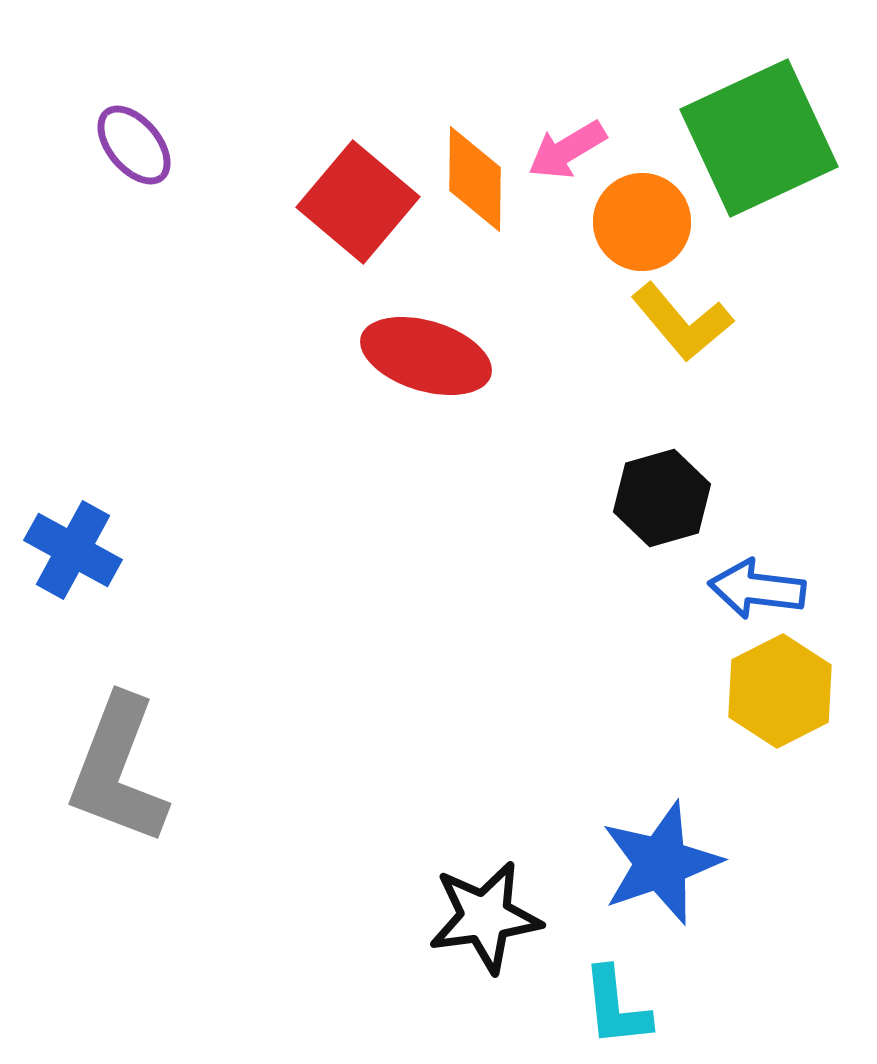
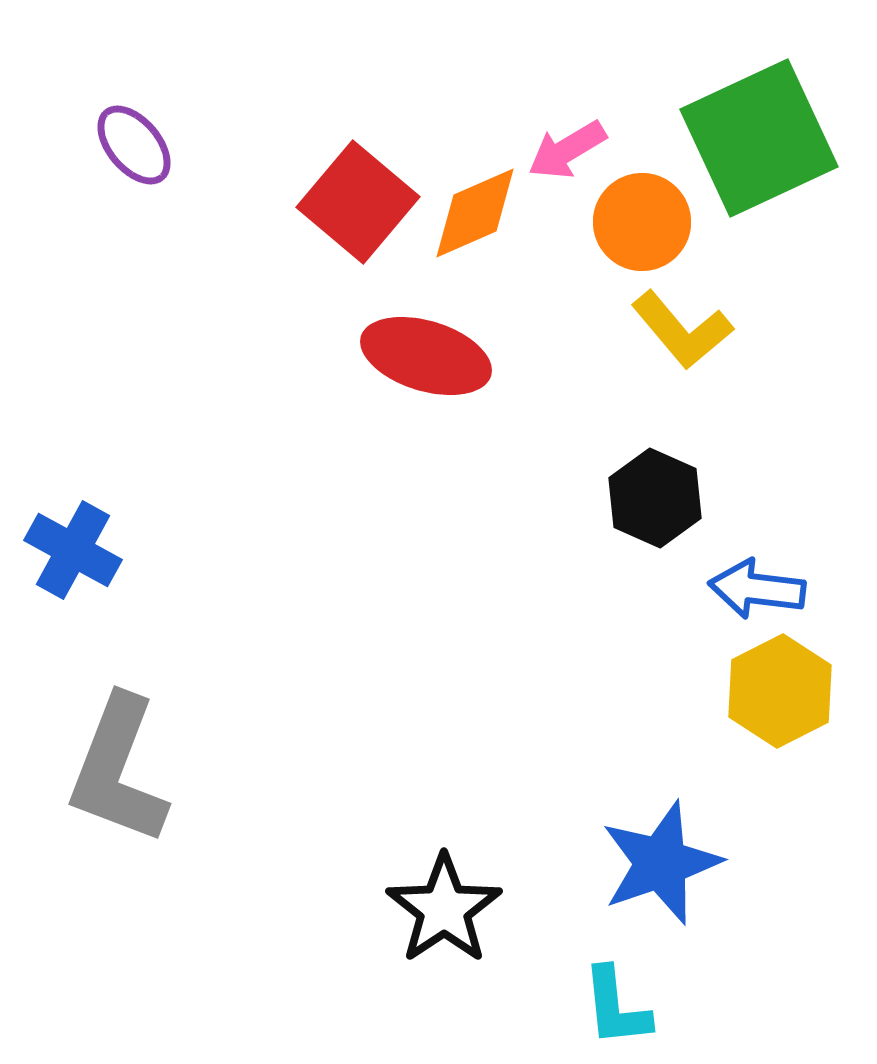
orange diamond: moved 34 px down; rotated 66 degrees clockwise
yellow L-shape: moved 8 px down
black hexagon: moved 7 px left; rotated 20 degrees counterclockwise
black star: moved 41 px left, 8 px up; rotated 26 degrees counterclockwise
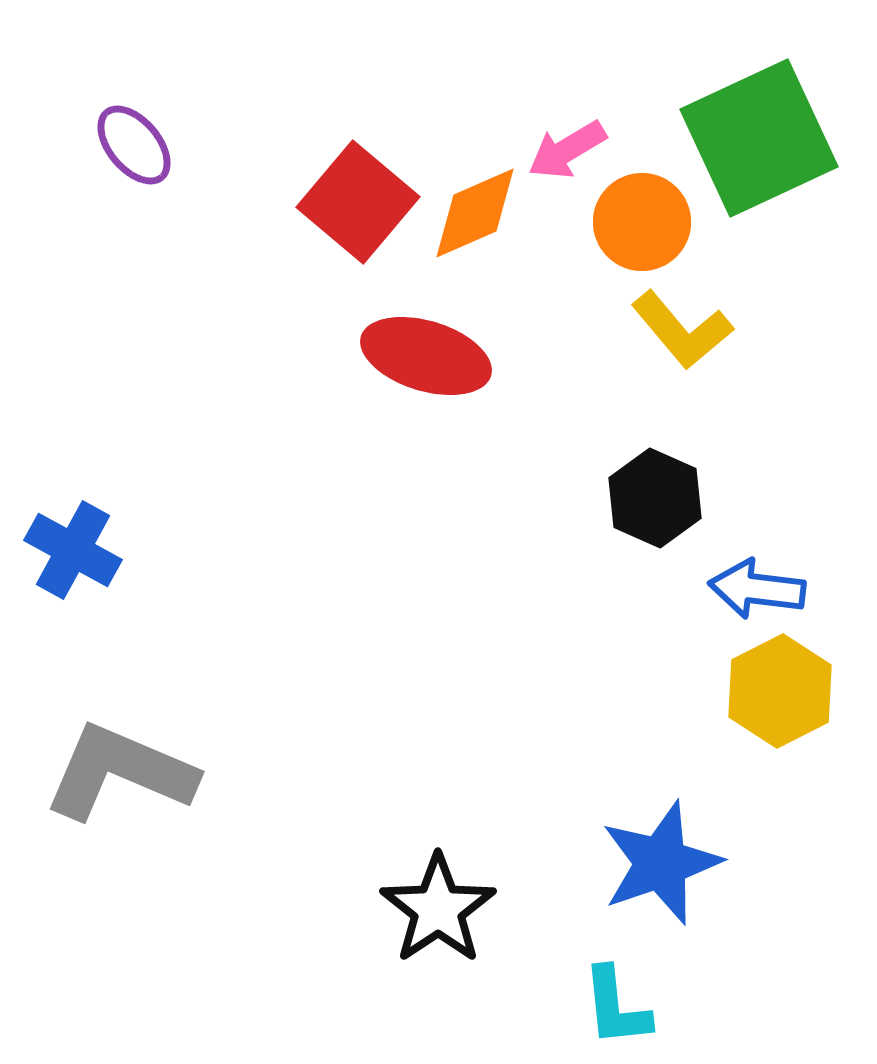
gray L-shape: moved 2 px right, 2 px down; rotated 92 degrees clockwise
black star: moved 6 px left
